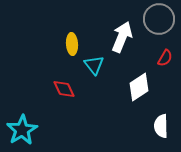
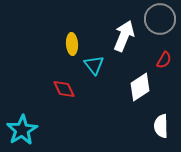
gray circle: moved 1 px right
white arrow: moved 2 px right, 1 px up
red semicircle: moved 1 px left, 2 px down
white diamond: moved 1 px right
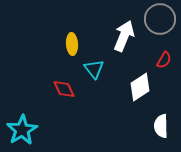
cyan triangle: moved 4 px down
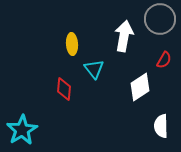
white arrow: rotated 12 degrees counterclockwise
red diamond: rotated 30 degrees clockwise
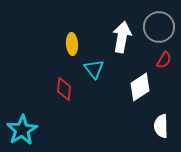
gray circle: moved 1 px left, 8 px down
white arrow: moved 2 px left, 1 px down
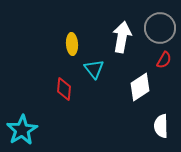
gray circle: moved 1 px right, 1 px down
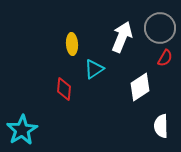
white arrow: rotated 12 degrees clockwise
red semicircle: moved 1 px right, 2 px up
cyan triangle: rotated 35 degrees clockwise
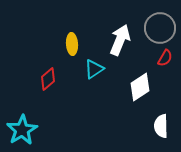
white arrow: moved 2 px left, 3 px down
red diamond: moved 16 px left, 10 px up; rotated 45 degrees clockwise
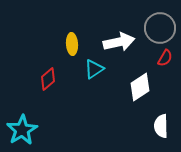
white arrow: moved 1 px left, 2 px down; rotated 56 degrees clockwise
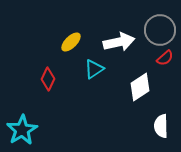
gray circle: moved 2 px down
yellow ellipse: moved 1 px left, 2 px up; rotated 50 degrees clockwise
red semicircle: rotated 18 degrees clockwise
red diamond: rotated 25 degrees counterclockwise
